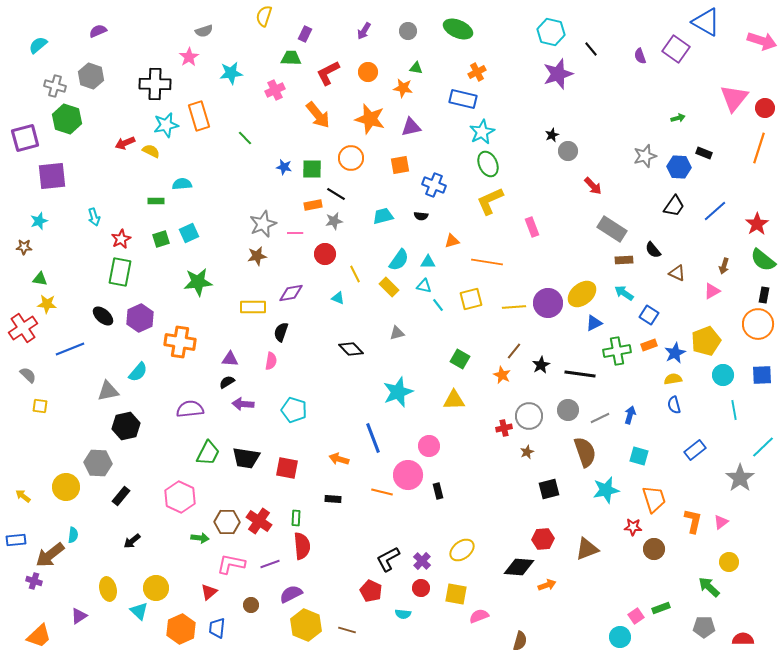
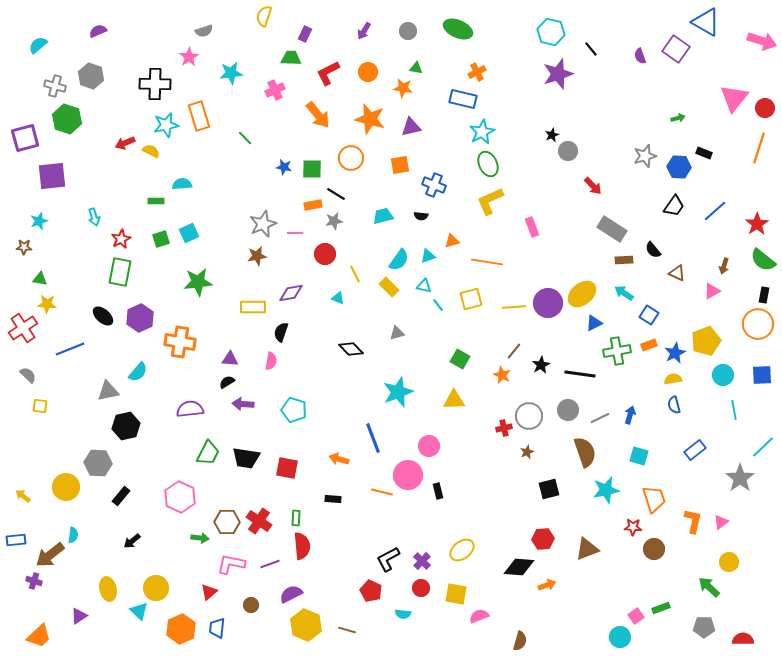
cyan triangle at (428, 262): moved 6 px up; rotated 21 degrees counterclockwise
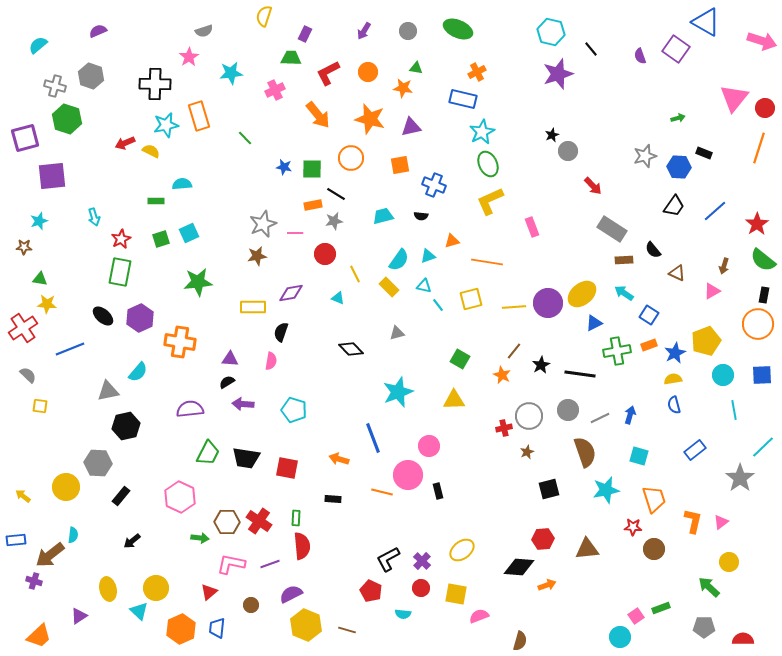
brown triangle at (587, 549): rotated 15 degrees clockwise
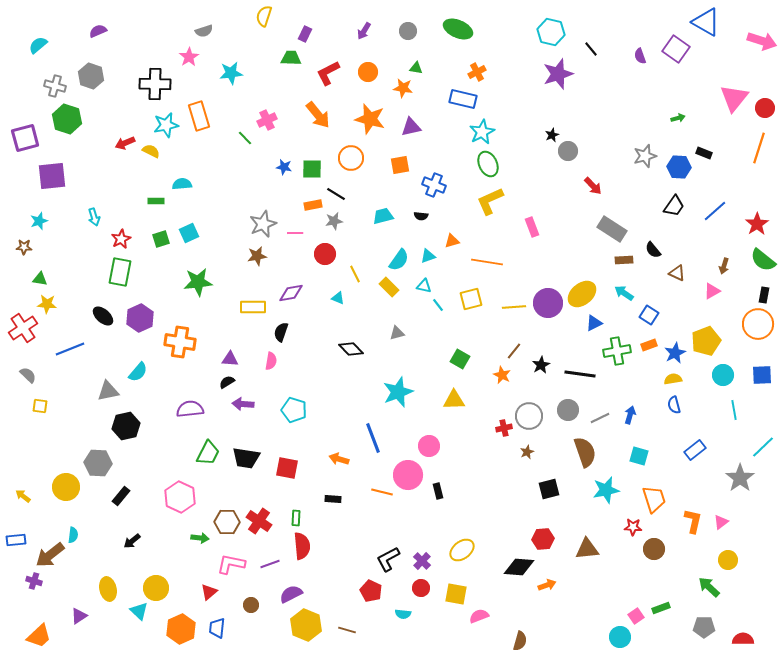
pink cross at (275, 90): moved 8 px left, 30 px down
yellow circle at (729, 562): moved 1 px left, 2 px up
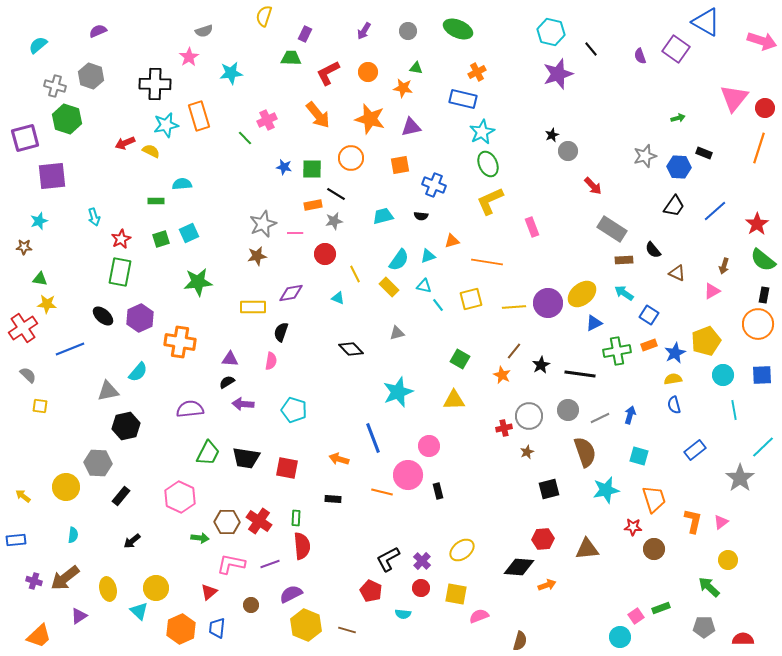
brown arrow at (50, 555): moved 15 px right, 23 px down
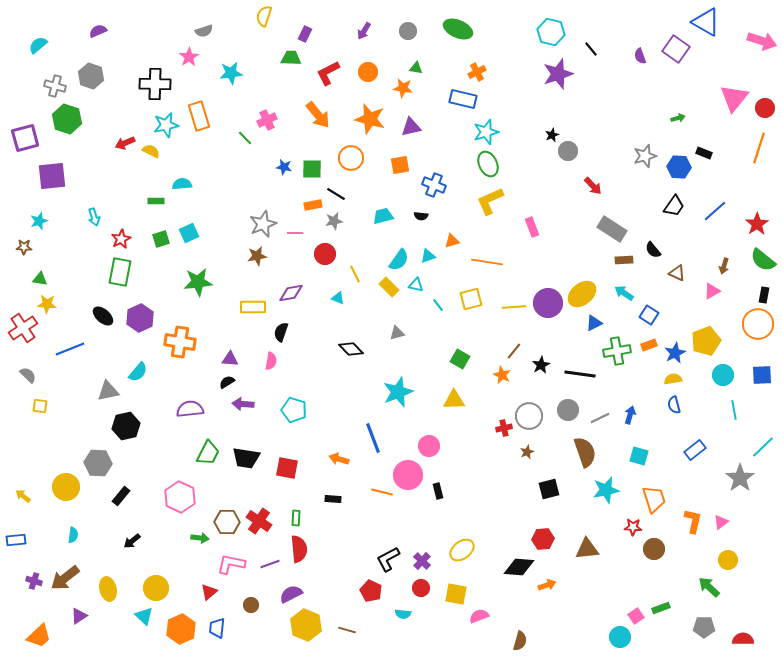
cyan star at (482, 132): moved 4 px right; rotated 10 degrees clockwise
cyan triangle at (424, 286): moved 8 px left, 1 px up
red semicircle at (302, 546): moved 3 px left, 3 px down
cyan triangle at (139, 611): moved 5 px right, 5 px down
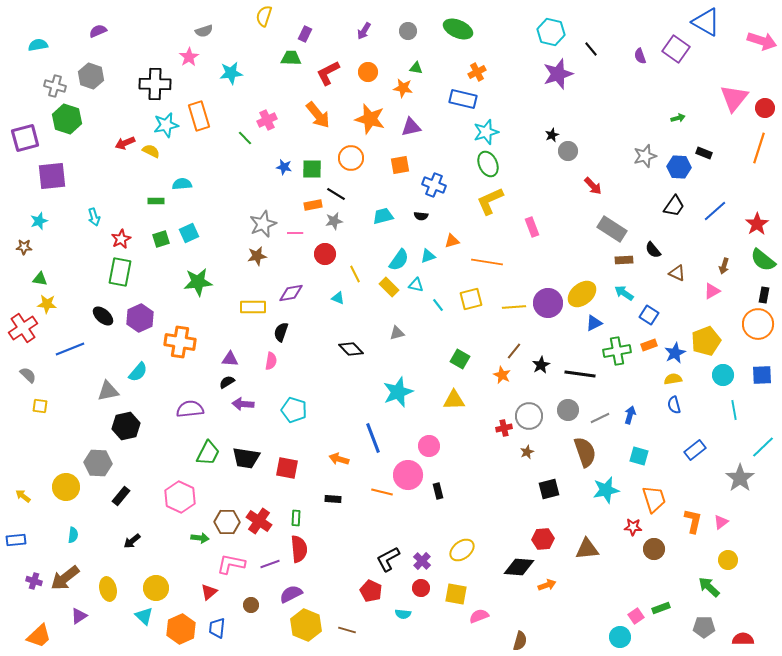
cyan semicircle at (38, 45): rotated 30 degrees clockwise
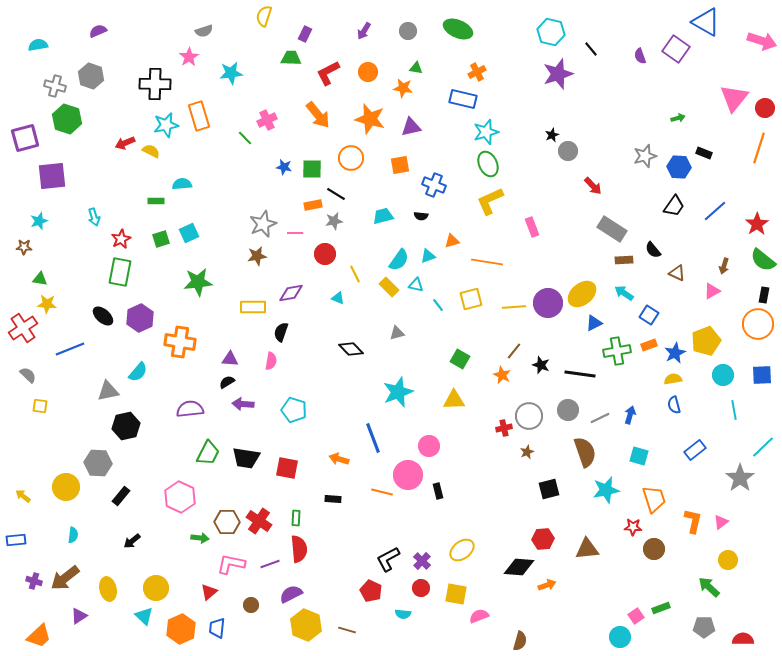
black star at (541, 365): rotated 24 degrees counterclockwise
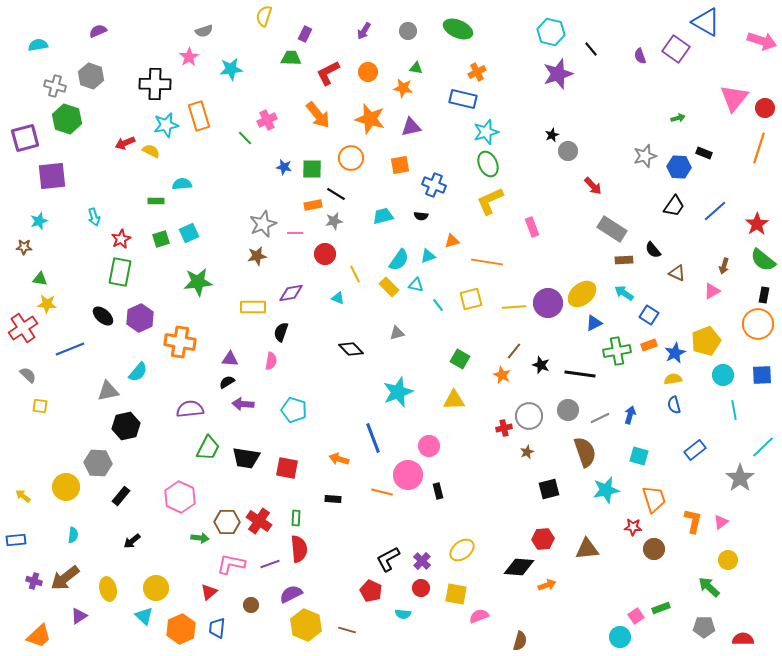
cyan star at (231, 73): moved 4 px up
green trapezoid at (208, 453): moved 5 px up
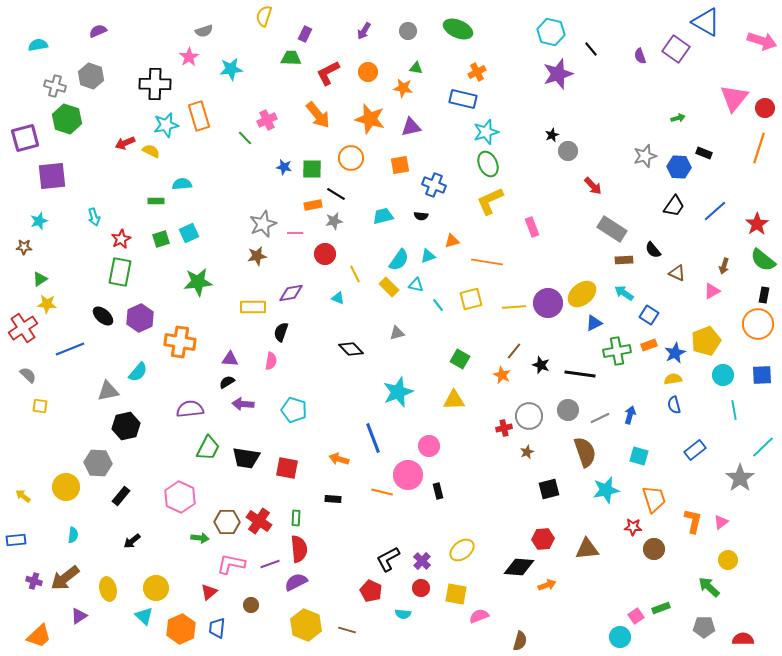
green triangle at (40, 279): rotated 42 degrees counterclockwise
purple semicircle at (291, 594): moved 5 px right, 12 px up
